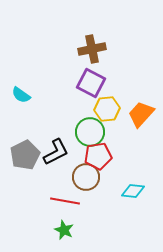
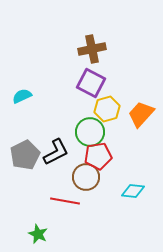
cyan semicircle: moved 1 px right, 1 px down; rotated 120 degrees clockwise
yellow hexagon: rotated 10 degrees counterclockwise
green star: moved 26 px left, 4 px down
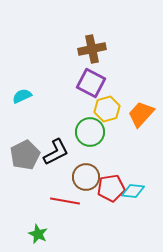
red pentagon: moved 13 px right, 32 px down
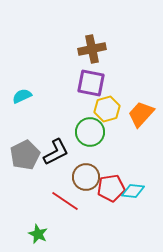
purple square: rotated 16 degrees counterclockwise
red line: rotated 24 degrees clockwise
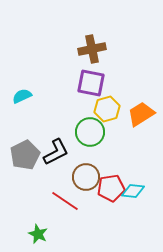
orange trapezoid: rotated 16 degrees clockwise
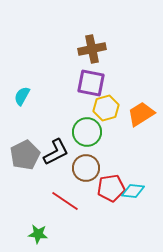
cyan semicircle: rotated 36 degrees counterclockwise
yellow hexagon: moved 1 px left, 1 px up
green circle: moved 3 px left
brown circle: moved 9 px up
green star: rotated 18 degrees counterclockwise
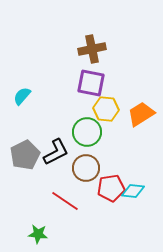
cyan semicircle: rotated 12 degrees clockwise
yellow hexagon: moved 1 px down; rotated 20 degrees clockwise
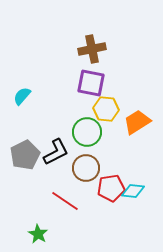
orange trapezoid: moved 4 px left, 8 px down
green star: rotated 24 degrees clockwise
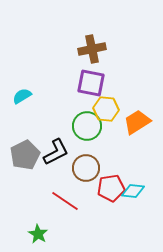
cyan semicircle: rotated 18 degrees clockwise
green circle: moved 6 px up
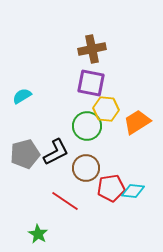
gray pentagon: moved 1 px up; rotated 12 degrees clockwise
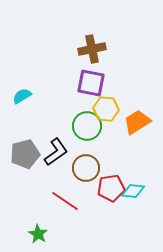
black L-shape: rotated 8 degrees counterclockwise
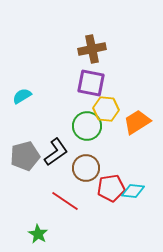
gray pentagon: moved 2 px down
